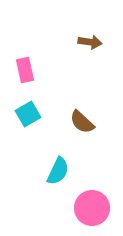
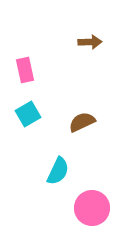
brown arrow: rotated 10 degrees counterclockwise
brown semicircle: rotated 112 degrees clockwise
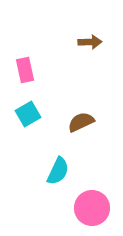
brown semicircle: moved 1 px left
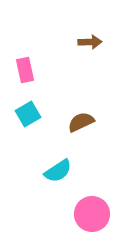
cyan semicircle: rotated 32 degrees clockwise
pink circle: moved 6 px down
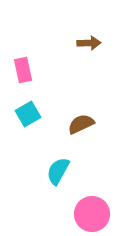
brown arrow: moved 1 px left, 1 px down
pink rectangle: moved 2 px left
brown semicircle: moved 2 px down
cyan semicircle: rotated 152 degrees clockwise
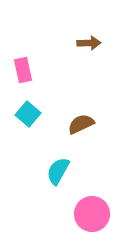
cyan square: rotated 20 degrees counterclockwise
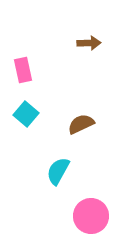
cyan square: moved 2 px left
pink circle: moved 1 px left, 2 px down
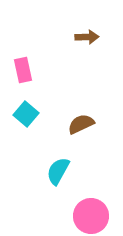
brown arrow: moved 2 px left, 6 px up
